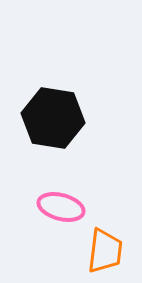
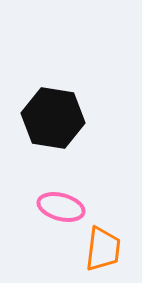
orange trapezoid: moved 2 px left, 2 px up
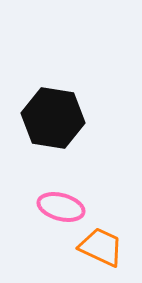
orange trapezoid: moved 2 px left, 2 px up; rotated 72 degrees counterclockwise
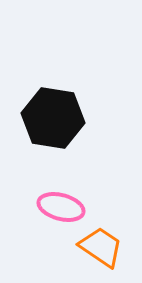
orange trapezoid: rotated 9 degrees clockwise
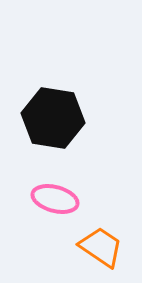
pink ellipse: moved 6 px left, 8 px up
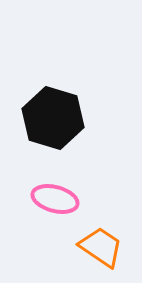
black hexagon: rotated 8 degrees clockwise
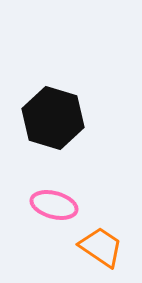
pink ellipse: moved 1 px left, 6 px down
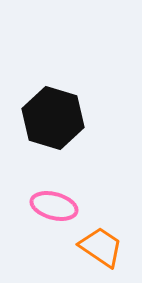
pink ellipse: moved 1 px down
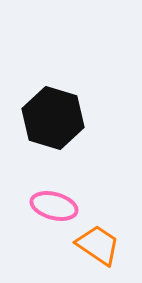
orange trapezoid: moved 3 px left, 2 px up
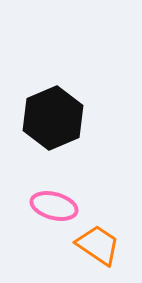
black hexagon: rotated 20 degrees clockwise
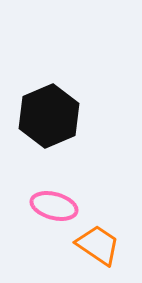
black hexagon: moved 4 px left, 2 px up
